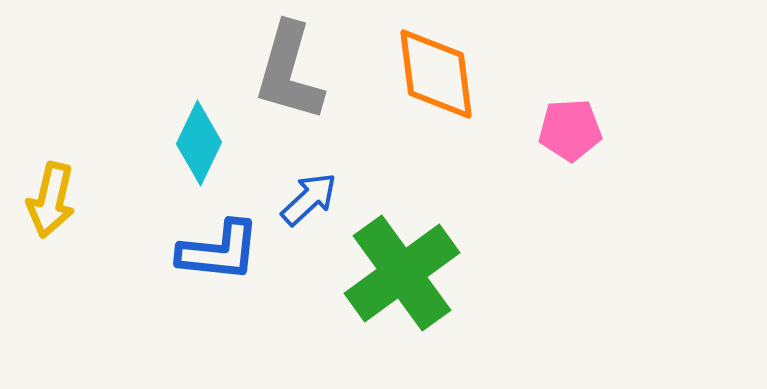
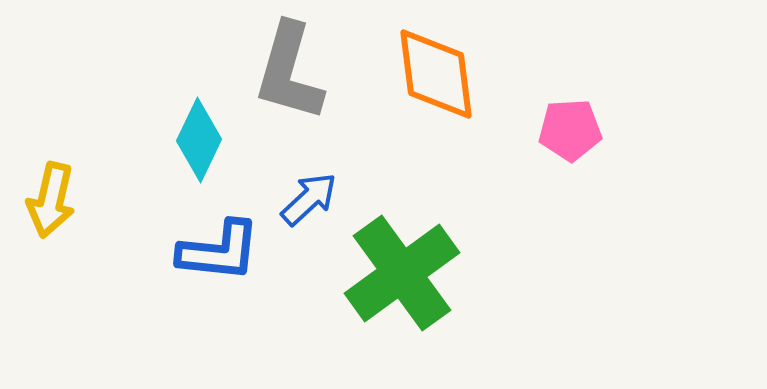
cyan diamond: moved 3 px up
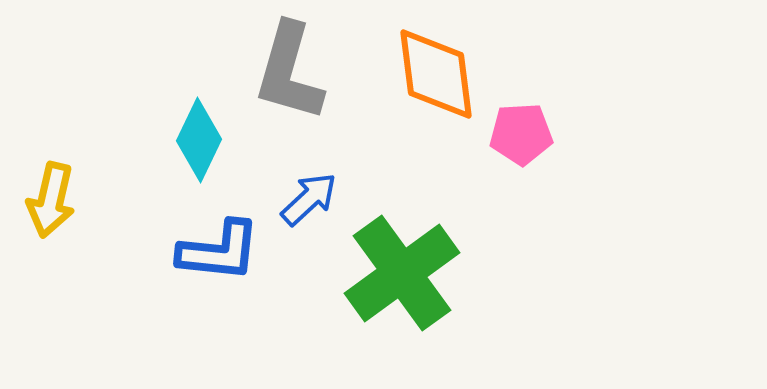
pink pentagon: moved 49 px left, 4 px down
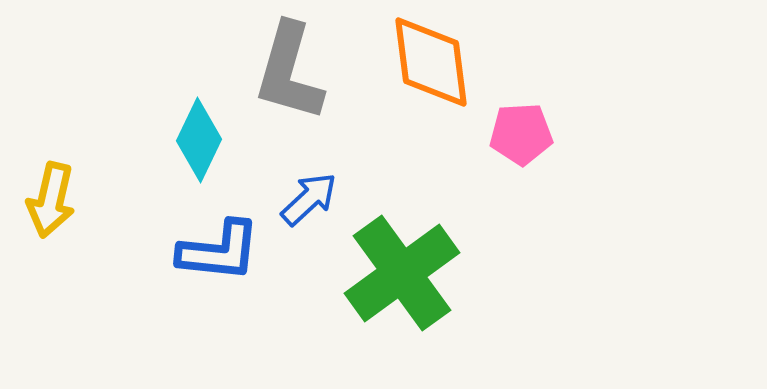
orange diamond: moved 5 px left, 12 px up
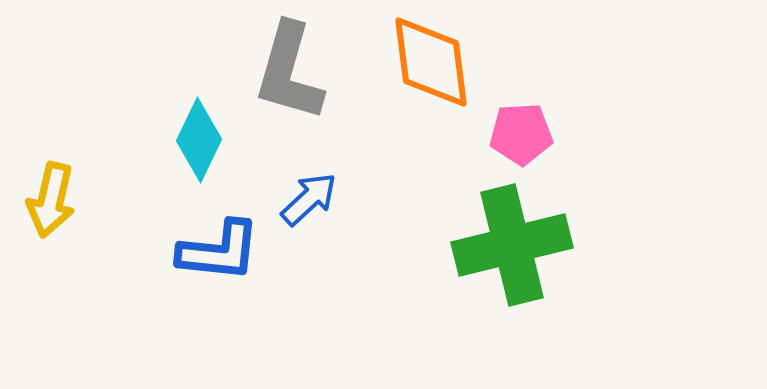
green cross: moved 110 px right, 28 px up; rotated 22 degrees clockwise
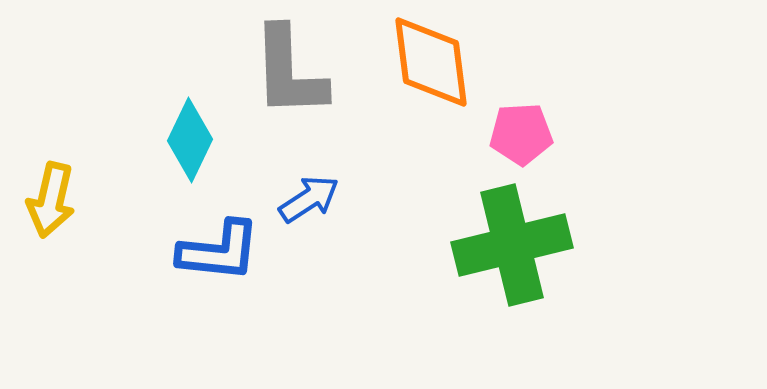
gray L-shape: rotated 18 degrees counterclockwise
cyan diamond: moved 9 px left
blue arrow: rotated 10 degrees clockwise
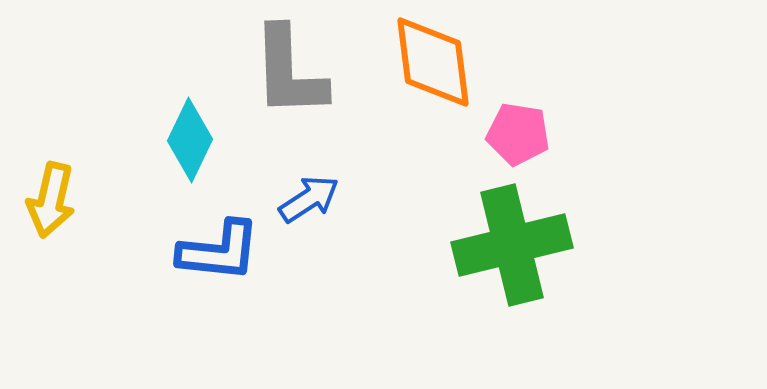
orange diamond: moved 2 px right
pink pentagon: moved 3 px left; rotated 12 degrees clockwise
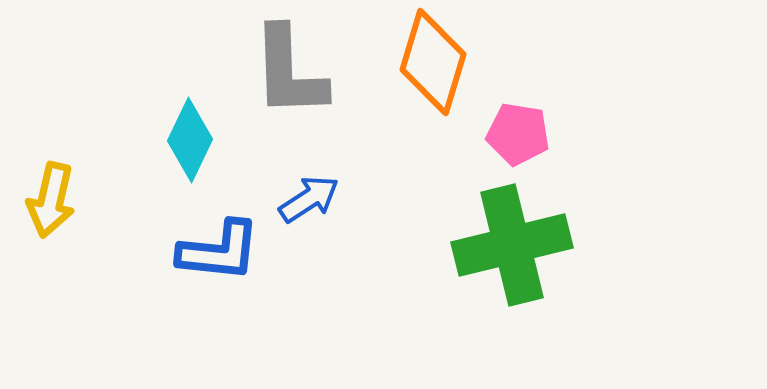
orange diamond: rotated 24 degrees clockwise
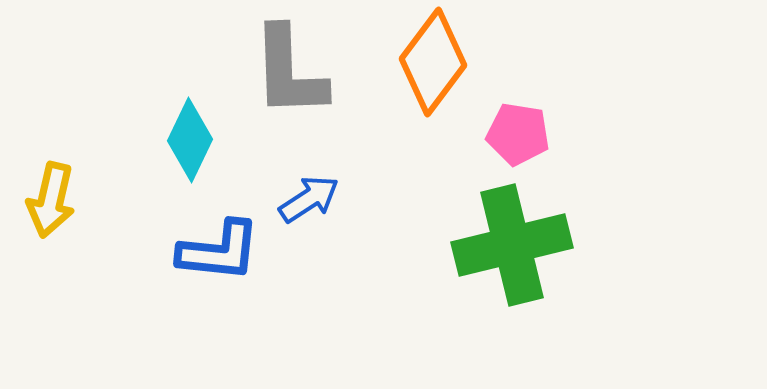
orange diamond: rotated 20 degrees clockwise
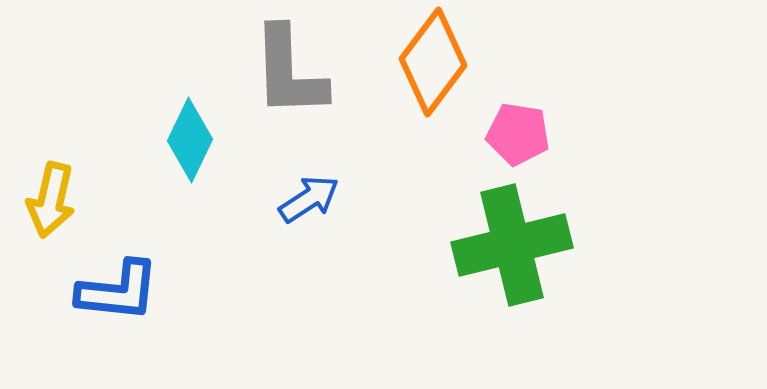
blue L-shape: moved 101 px left, 40 px down
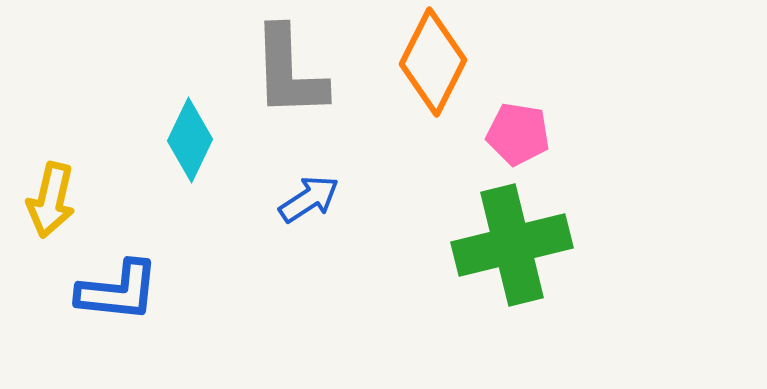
orange diamond: rotated 10 degrees counterclockwise
